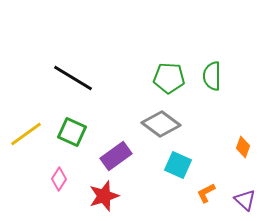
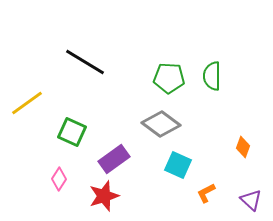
black line: moved 12 px right, 16 px up
yellow line: moved 1 px right, 31 px up
purple rectangle: moved 2 px left, 3 px down
purple triangle: moved 6 px right
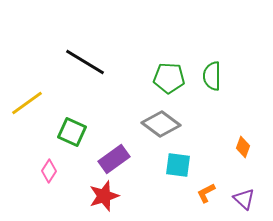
cyan square: rotated 16 degrees counterclockwise
pink diamond: moved 10 px left, 8 px up
purple triangle: moved 7 px left, 1 px up
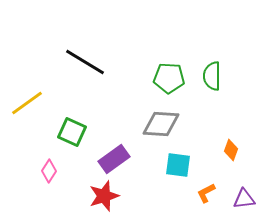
gray diamond: rotated 33 degrees counterclockwise
orange diamond: moved 12 px left, 3 px down
purple triangle: rotated 50 degrees counterclockwise
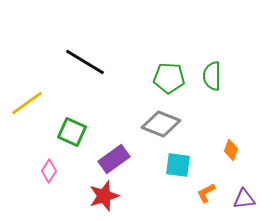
gray diamond: rotated 18 degrees clockwise
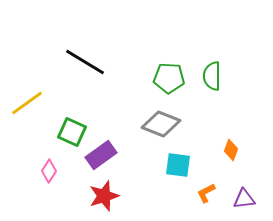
purple rectangle: moved 13 px left, 4 px up
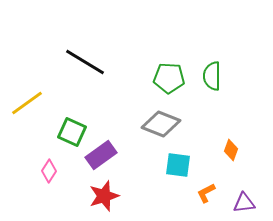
purple triangle: moved 4 px down
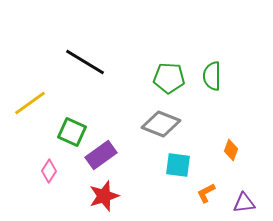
yellow line: moved 3 px right
